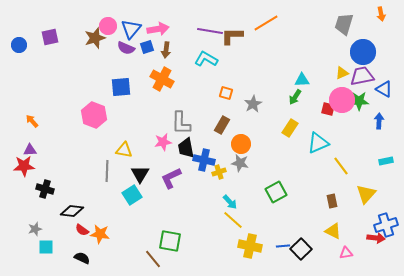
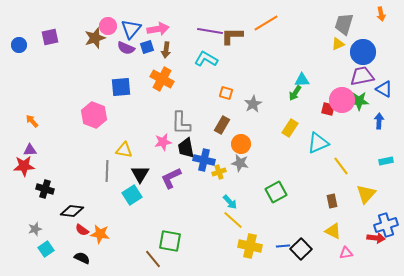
yellow triangle at (342, 73): moved 4 px left, 29 px up
green arrow at (295, 97): moved 4 px up
cyan square at (46, 247): moved 2 px down; rotated 35 degrees counterclockwise
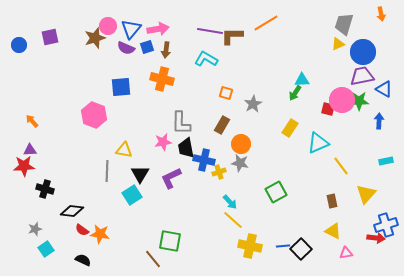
orange cross at (162, 79): rotated 15 degrees counterclockwise
black semicircle at (82, 258): moved 1 px right, 2 px down
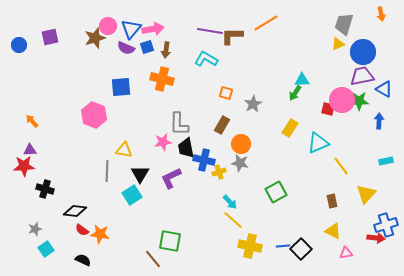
pink arrow at (158, 29): moved 5 px left
gray L-shape at (181, 123): moved 2 px left, 1 px down
black diamond at (72, 211): moved 3 px right
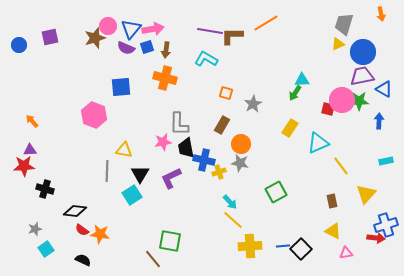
orange cross at (162, 79): moved 3 px right, 1 px up
yellow cross at (250, 246): rotated 15 degrees counterclockwise
